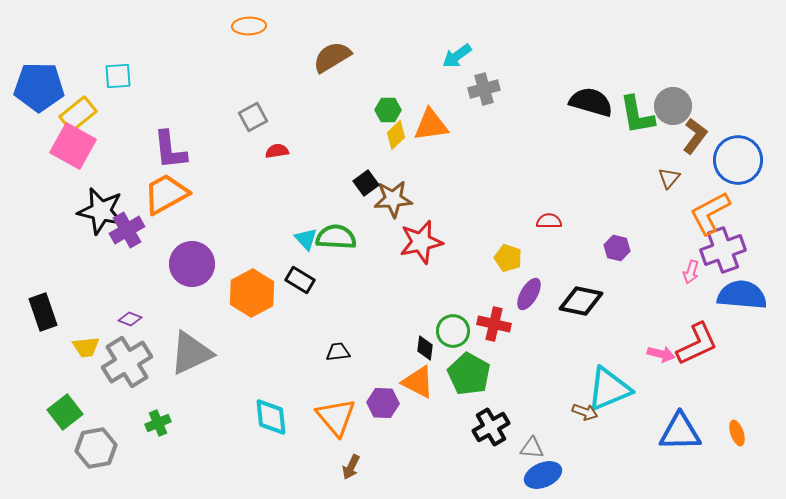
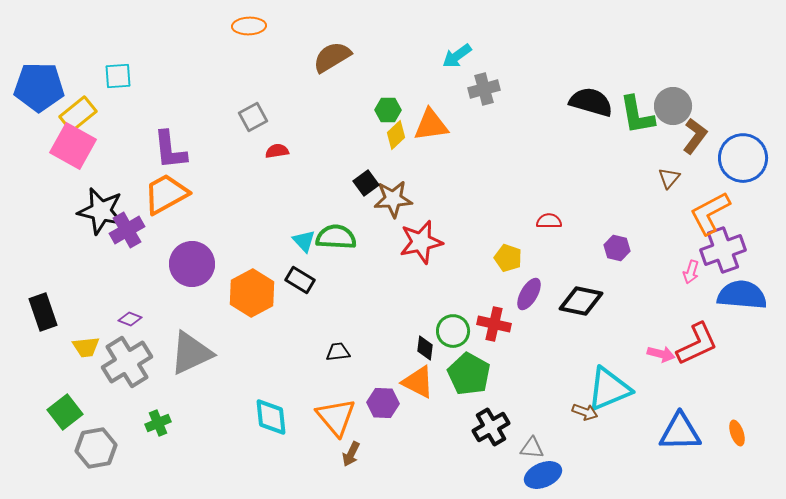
blue circle at (738, 160): moved 5 px right, 2 px up
cyan triangle at (306, 239): moved 2 px left, 2 px down
brown arrow at (351, 467): moved 13 px up
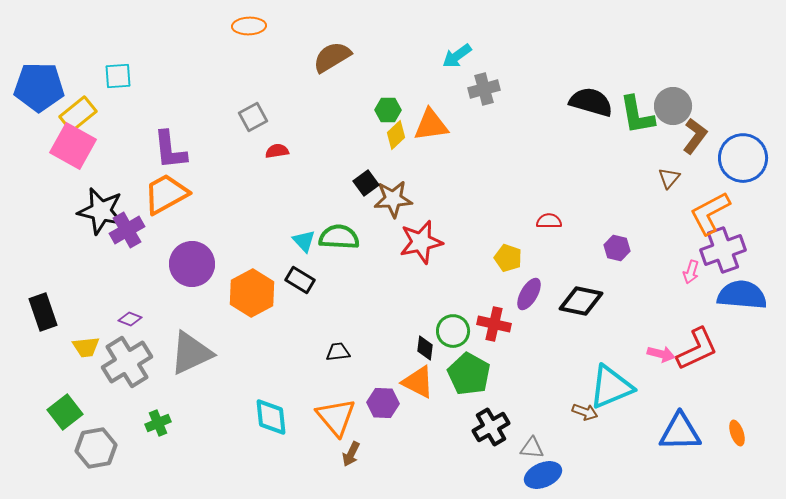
green semicircle at (336, 237): moved 3 px right
red L-shape at (697, 344): moved 5 px down
cyan triangle at (609, 389): moved 2 px right, 2 px up
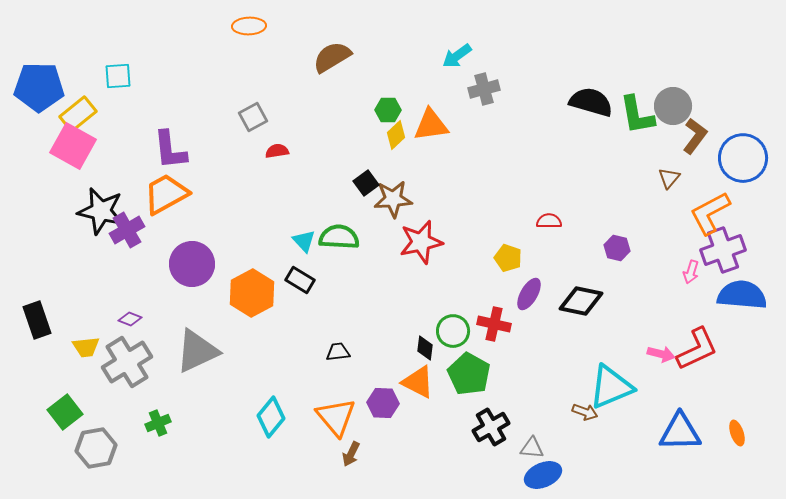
black rectangle at (43, 312): moved 6 px left, 8 px down
gray triangle at (191, 353): moved 6 px right, 2 px up
cyan diamond at (271, 417): rotated 45 degrees clockwise
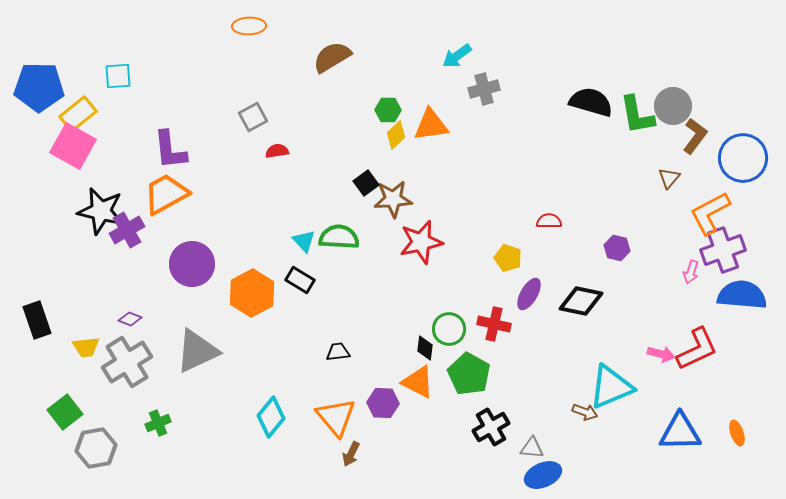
green circle at (453, 331): moved 4 px left, 2 px up
